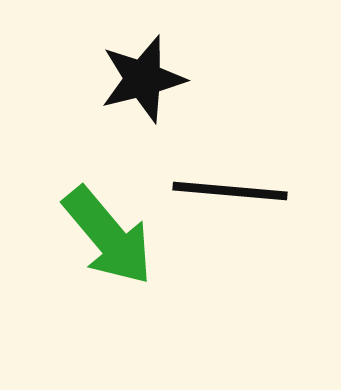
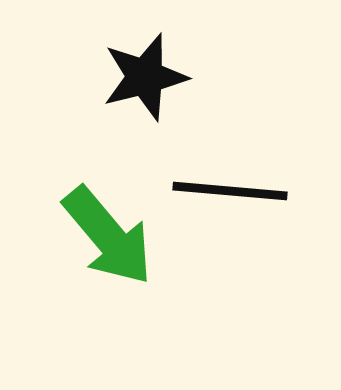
black star: moved 2 px right, 2 px up
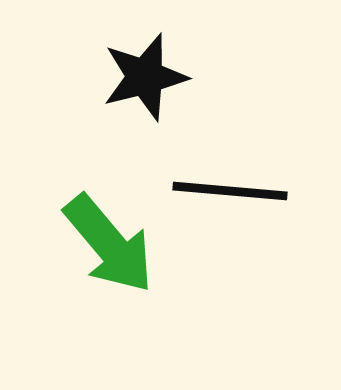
green arrow: moved 1 px right, 8 px down
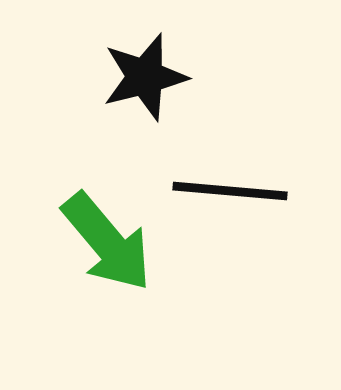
green arrow: moved 2 px left, 2 px up
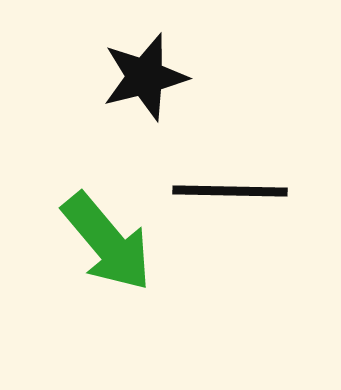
black line: rotated 4 degrees counterclockwise
